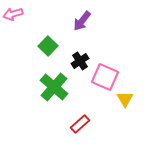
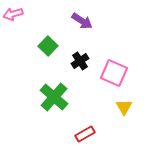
purple arrow: rotated 95 degrees counterclockwise
pink square: moved 9 px right, 4 px up
green cross: moved 10 px down
yellow triangle: moved 1 px left, 8 px down
red rectangle: moved 5 px right, 10 px down; rotated 12 degrees clockwise
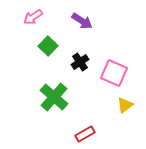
pink arrow: moved 20 px right, 3 px down; rotated 18 degrees counterclockwise
black cross: moved 1 px down
yellow triangle: moved 1 px right, 2 px up; rotated 24 degrees clockwise
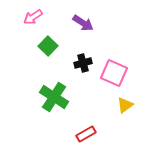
purple arrow: moved 1 px right, 2 px down
black cross: moved 3 px right, 1 px down; rotated 18 degrees clockwise
green cross: rotated 8 degrees counterclockwise
red rectangle: moved 1 px right
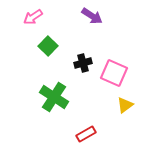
purple arrow: moved 9 px right, 7 px up
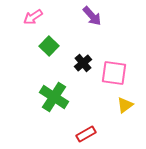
purple arrow: rotated 15 degrees clockwise
green square: moved 1 px right
black cross: rotated 24 degrees counterclockwise
pink square: rotated 16 degrees counterclockwise
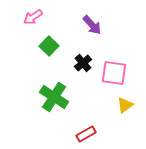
purple arrow: moved 9 px down
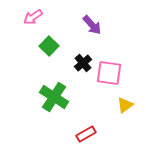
pink square: moved 5 px left
